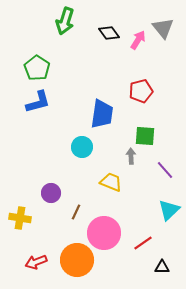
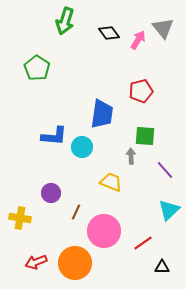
blue L-shape: moved 16 px right, 34 px down; rotated 20 degrees clockwise
pink circle: moved 2 px up
orange circle: moved 2 px left, 3 px down
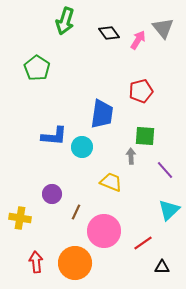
purple circle: moved 1 px right, 1 px down
red arrow: rotated 105 degrees clockwise
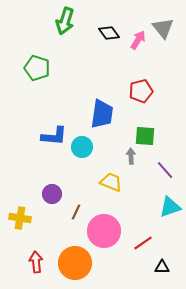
green pentagon: rotated 15 degrees counterclockwise
cyan triangle: moved 1 px right, 3 px up; rotated 25 degrees clockwise
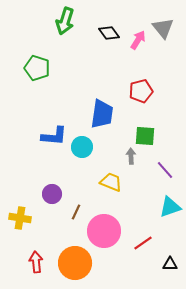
black triangle: moved 8 px right, 3 px up
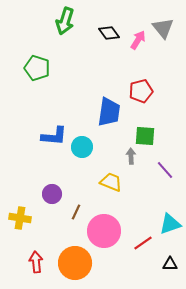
blue trapezoid: moved 7 px right, 2 px up
cyan triangle: moved 17 px down
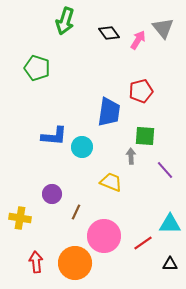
cyan triangle: rotated 20 degrees clockwise
pink circle: moved 5 px down
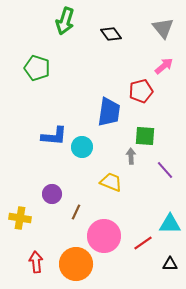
black diamond: moved 2 px right, 1 px down
pink arrow: moved 26 px right, 26 px down; rotated 18 degrees clockwise
orange circle: moved 1 px right, 1 px down
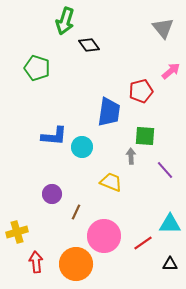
black diamond: moved 22 px left, 11 px down
pink arrow: moved 7 px right, 5 px down
yellow cross: moved 3 px left, 14 px down; rotated 25 degrees counterclockwise
